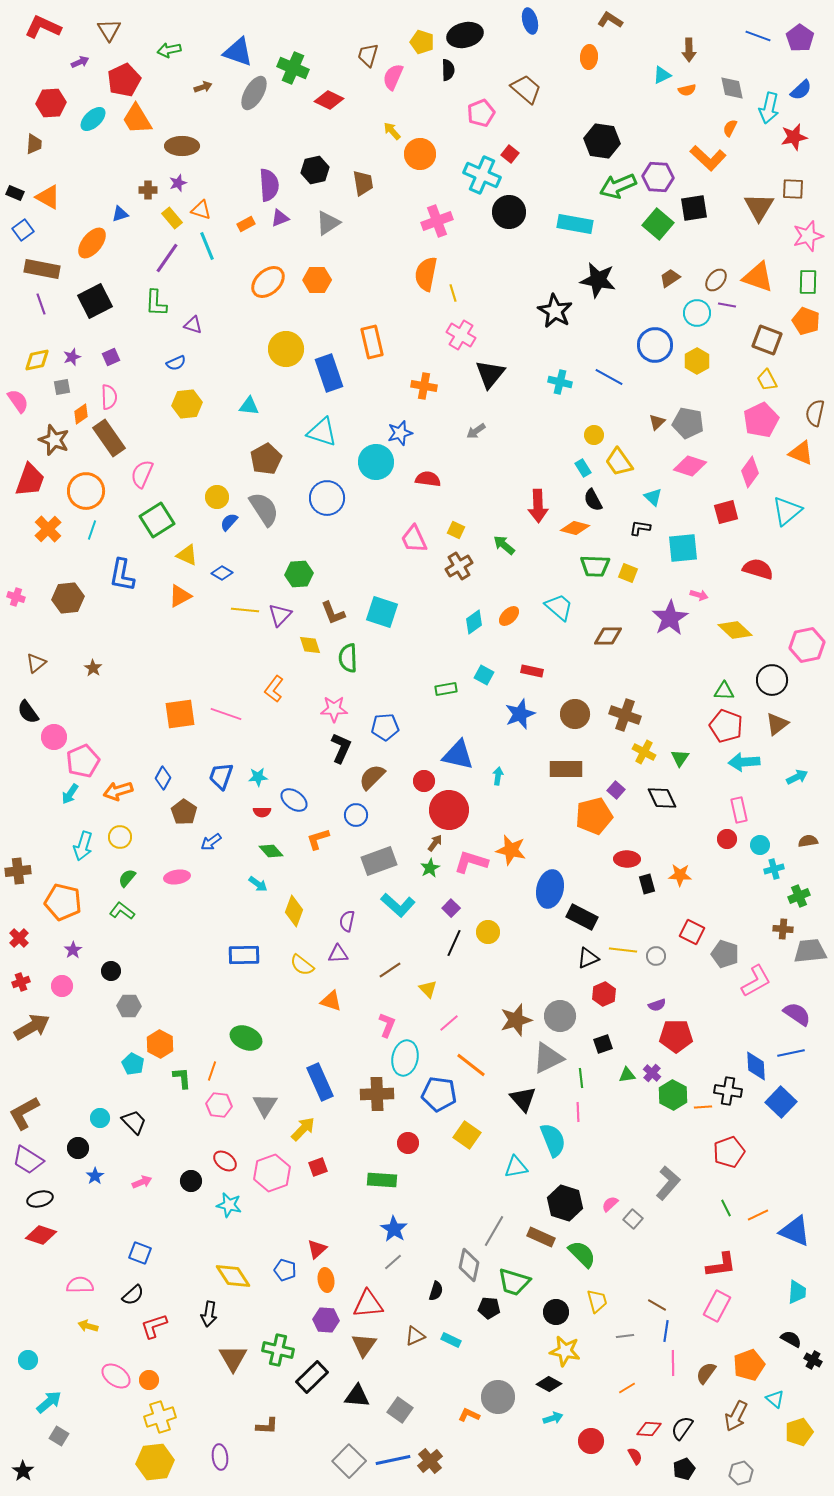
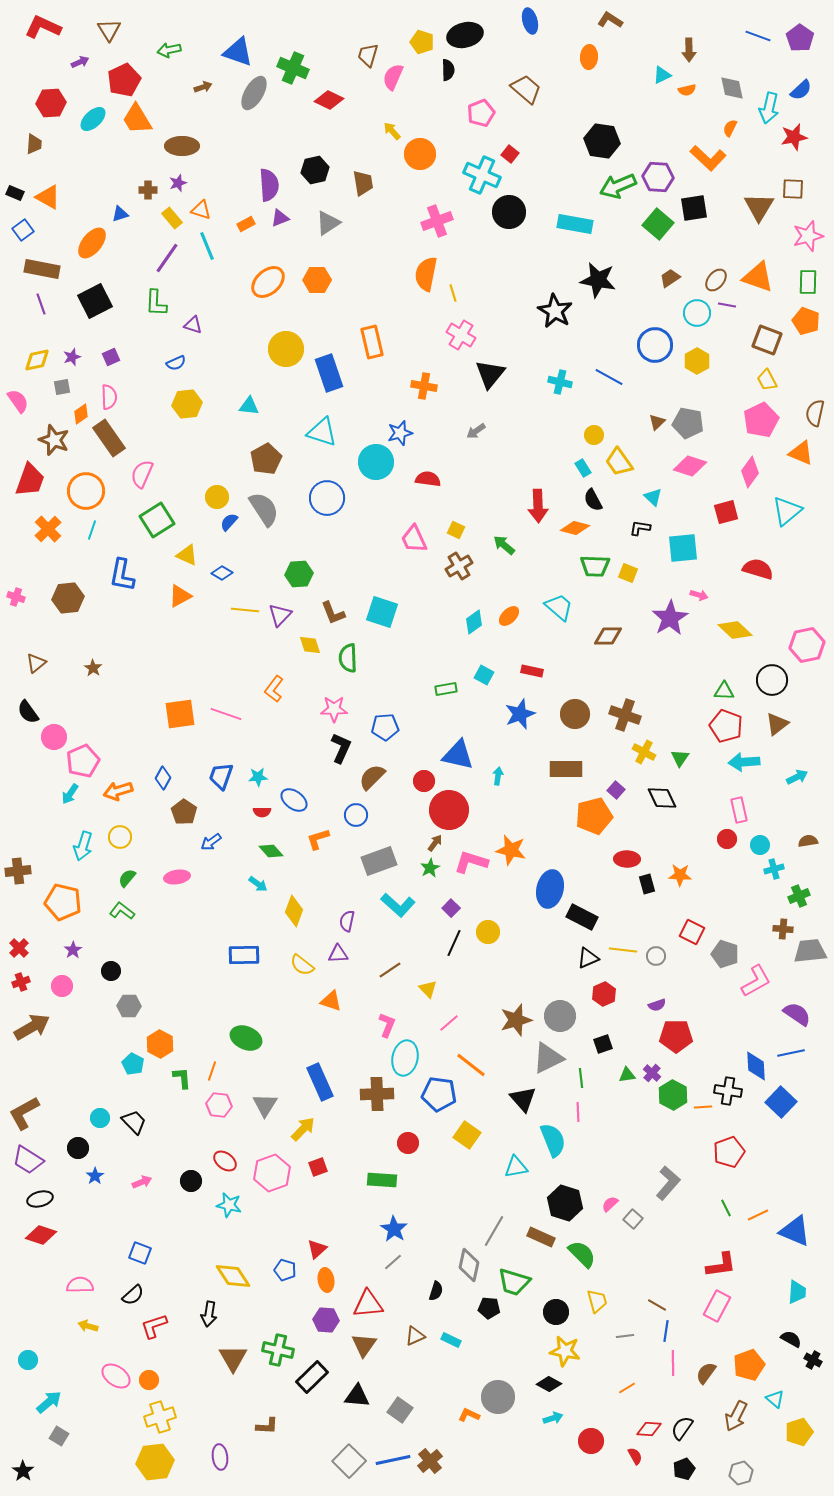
red cross at (19, 938): moved 10 px down
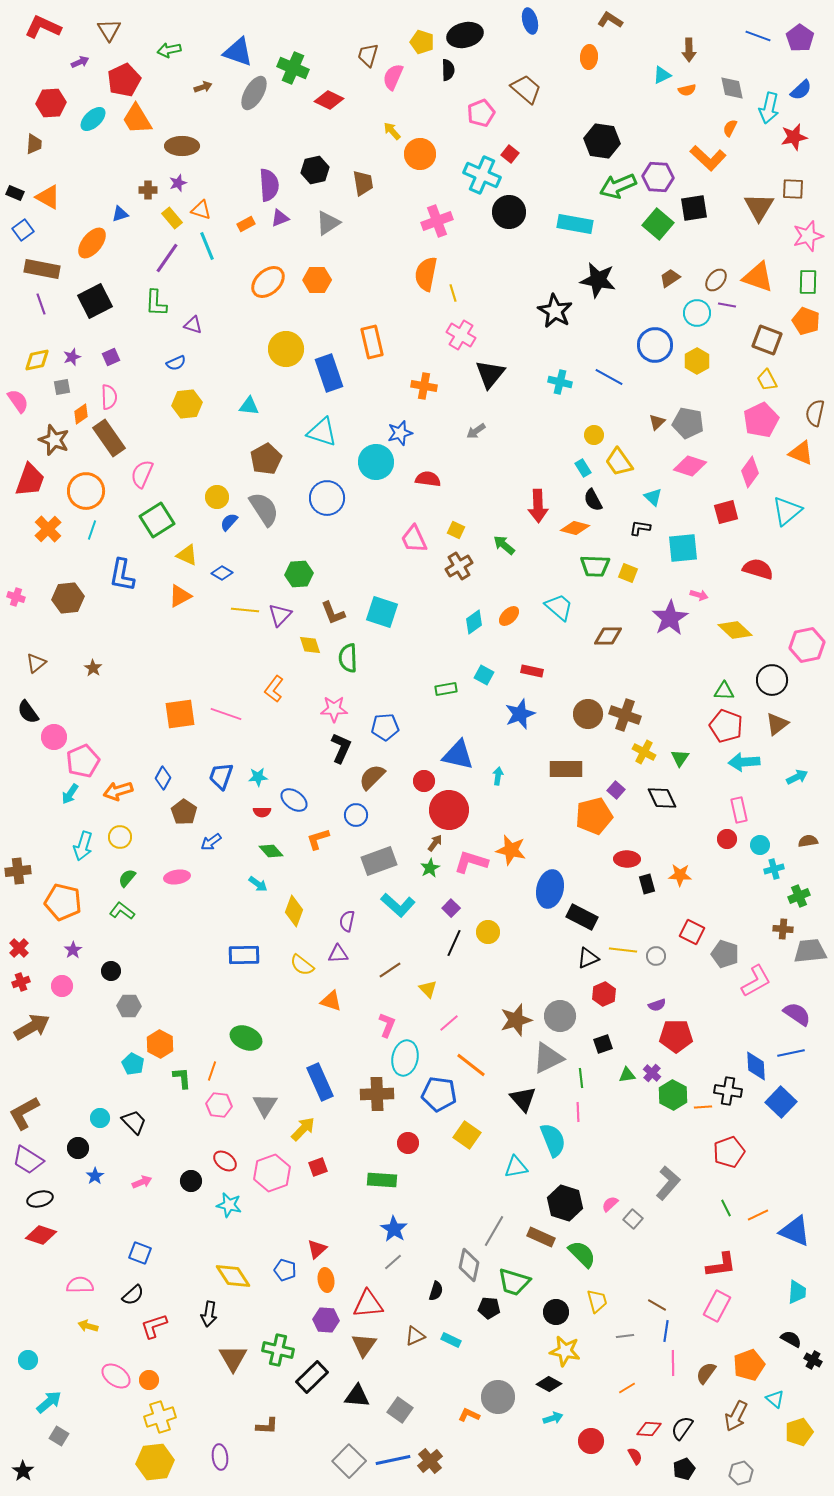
brown circle at (575, 714): moved 13 px right
